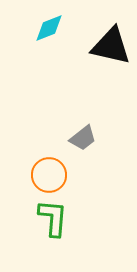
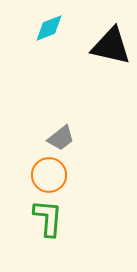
gray trapezoid: moved 22 px left
green L-shape: moved 5 px left
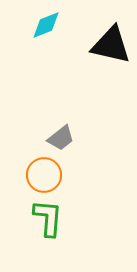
cyan diamond: moved 3 px left, 3 px up
black triangle: moved 1 px up
orange circle: moved 5 px left
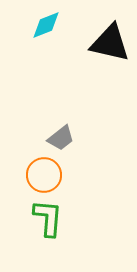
black triangle: moved 1 px left, 2 px up
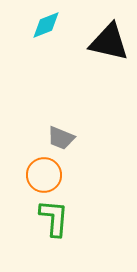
black triangle: moved 1 px left, 1 px up
gray trapezoid: rotated 60 degrees clockwise
green L-shape: moved 6 px right
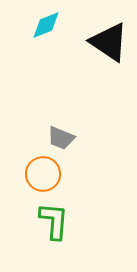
black triangle: rotated 21 degrees clockwise
orange circle: moved 1 px left, 1 px up
green L-shape: moved 3 px down
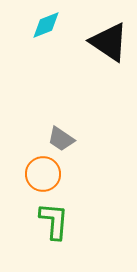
gray trapezoid: moved 1 px down; rotated 12 degrees clockwise
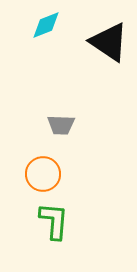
gray trapezoid: moved 14 px up; rotated 32 degrees counterclockwise
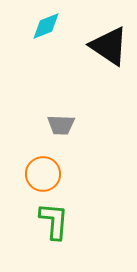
cyan diamond: moved 1 px down
black triangle: moved 4 px down
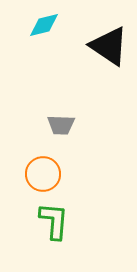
cyan diamond: moved 2 px left, 1 px up; rotated 8 degrees clockwise
